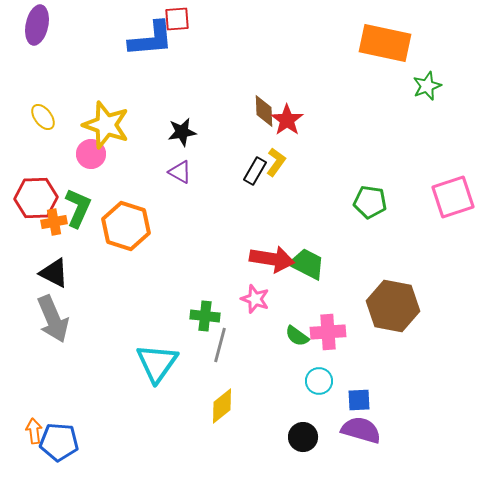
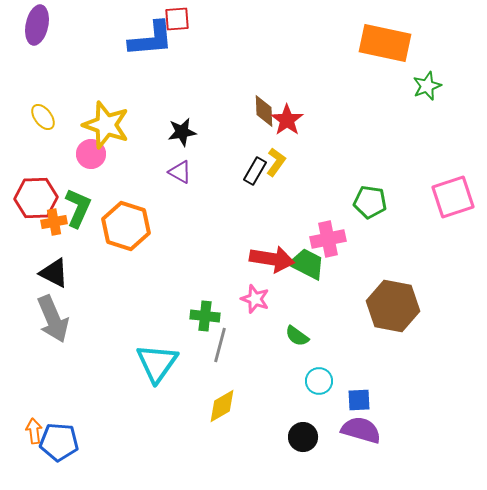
pink cross: moved 93 px up; rotated 8 degrees counterclockwise
yellow diamond: rotated 9 degrees clockwise
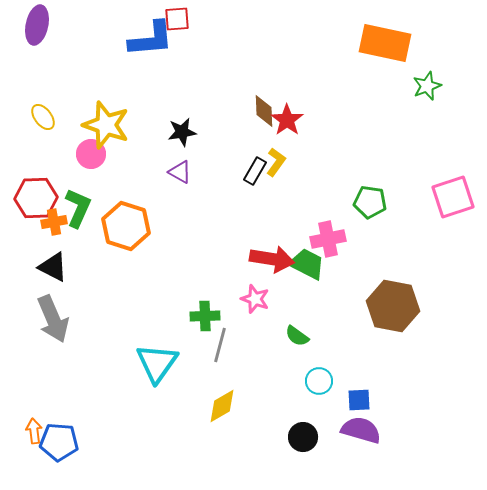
black triangle: moved 1 px left, 6 px up
green cross: rotated 8 degrees counterclockwise
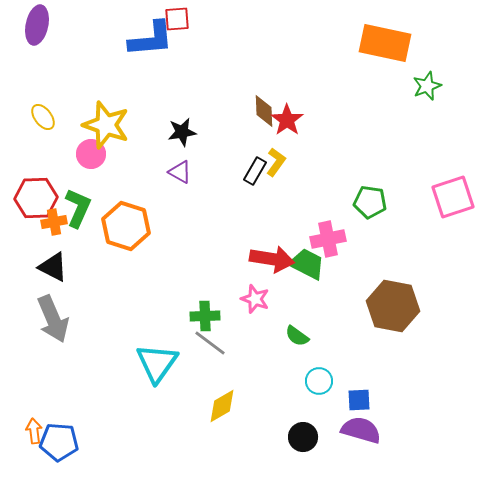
gray line: moved 10 px left, 2 px up; rotated 68 degrees counterclockwise
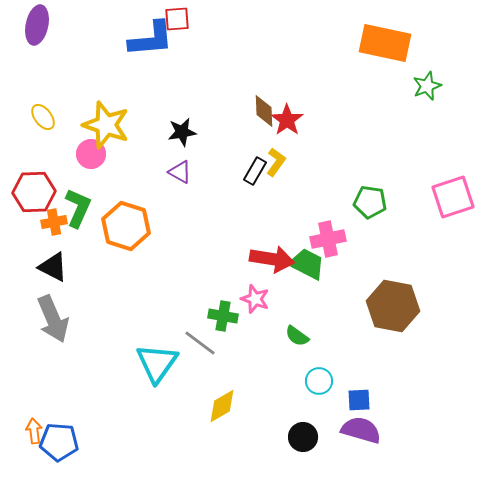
red hexagon: moved 2 px left, 6 px up
green cross: moved 18 px right; rotated 12 degrees clockwise
gray line: moved 10 px left
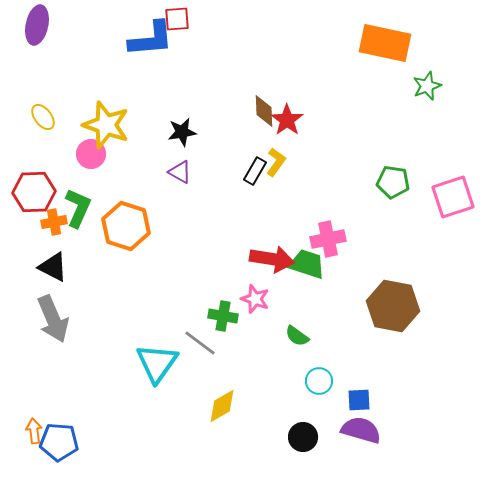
green pentagon: moved 23 px right, 20 px up
green trapezoid: rotated 9 degrees counterclockwise
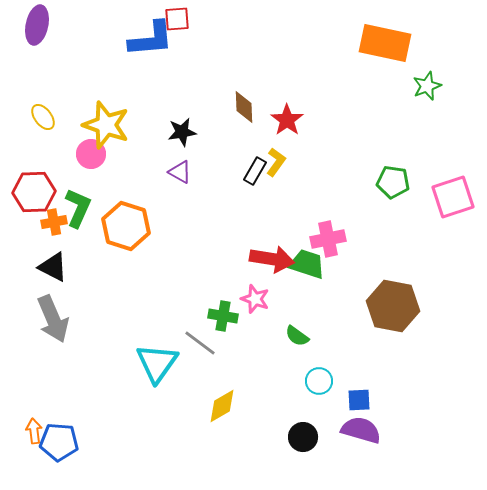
brown diamond: moved 20 px left, 4 px up
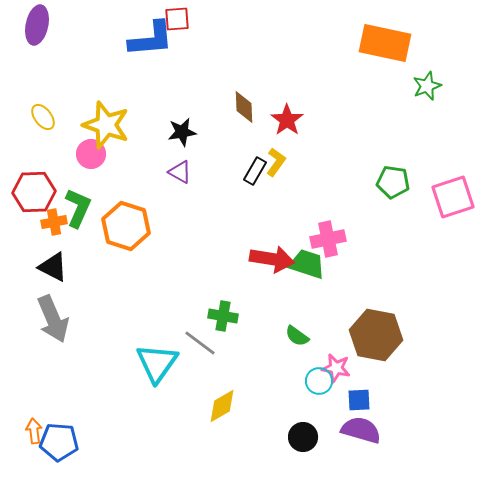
pink star: moved 81 px right, 69 px down; rotated 8 degrees counterclockwise
brown hexagon: moved 17 px left, 29 px down
